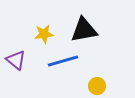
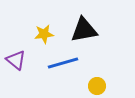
blue line: moved 2 px down
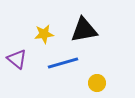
purple triangle: moved 1 px right, 1 px up
yellow circle: moved 3 px up
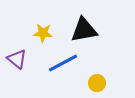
yellow star: moved 1 px left, 1 px up; rotated 12 degrees clockwise
blue line: rotated 12 degrees counterclockwise
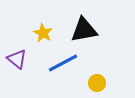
yellow star: rotated 24 degrees clockwise
